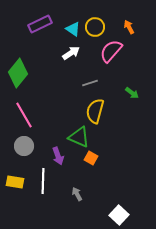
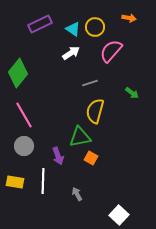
orange arrow: moved 9 px up; rotated 128 degrees clockwise
green triangle: moved 1 px right; rotated 35 degrees counterclockwise
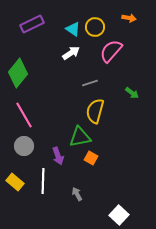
purple rectangle: moved 8 px left
yellow rectangle: rotated 30 degrees clockwise
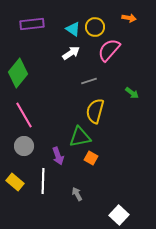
purple rectangle: rotated 20 degrees clockwise
pink semicircle: moved 2 px left, 1 px up
gray line: moved 1 px left, 2 px up
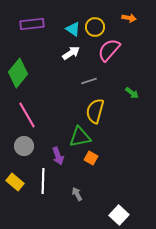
pink line: moved 3 px right
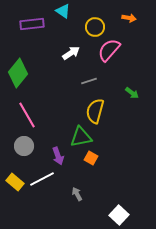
cyan triangle: moved 10 px left, 18 px up
green triangle: moved 1 px right
white line: moved 1 px left, 2 px up; rotated 60 degrees clockwise
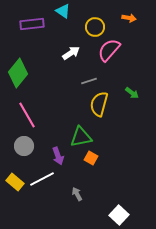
yellow semicircle: moved 4 px right, 7 px up
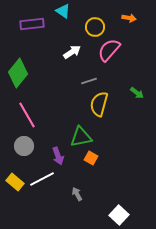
white arrow: moved 1 px right, 1 px up
green arrow: moved 5 px right
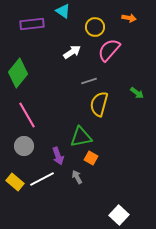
gray arrow: moved 17 px up
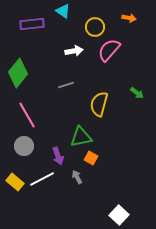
white arrow: moved 2 px right, 1 px up; rotated 24 degrees clockwise
gray line: moved 23 px left, 4 px down
